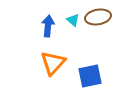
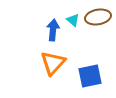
blue arrow: moved 5 px right, 4 px down
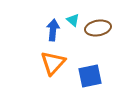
brown ellipse: moved 11 px down
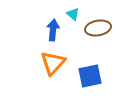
cyan triangle: moved 6 px up
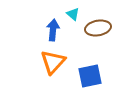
orange triangle: moved 1 px up
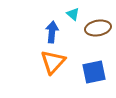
blue arrow: moved 1 px left, 2 px down
blue square: moved 4 px right, 4 px up
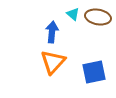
brown ellipse: moved 11 px up; rotated 20 degrees clockwise
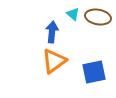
orange triangle: moved 1 px right, 1 px up; rotated 12 degrees clockwise
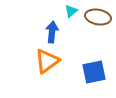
cyan triangle: moved 2 px left, 3 px up; rotated 40 degrees clockwise
orange triangle: moved 7 px left
